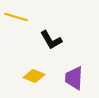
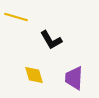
yellow diamond: moved 1 px up; rotated 50 degrees clockwise
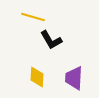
yellow line: moved 17 px right
yellow diamond: moved 3 px right, 2 px down; rotated 20 degrees clockwise
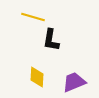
black L-shape: rotated 40 degrees clockwise
purple trapezoid: moved 4 px down; rotated 65 degrees clockwise
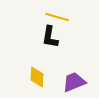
yellow line: moved 24 px right
black L-shape: moved 1 px left, 3 px up
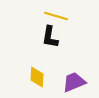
yellow line: moved 1 px left, 1 px up
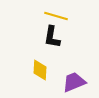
black L-shape: moved 2 px right
yellow diamond: moved 3 px right, 7 px up
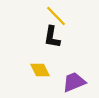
yellow line: rotated 30 degrees clockwise
yellow diamond: rotated 30 degrees counterclockwise
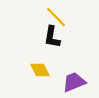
yellow line: moved 1 px down
